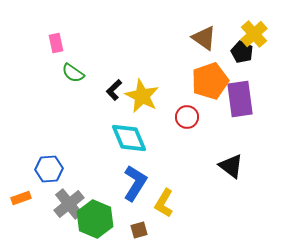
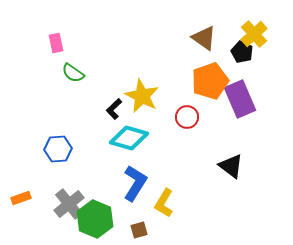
black L-shape: moved 19 px down
purple rectangle: rotated 15 degrees counterclockwise
cyan diamond: rotated 51 degrees counterclockwise
blue hexagon: moved 9 px right, 20 px up
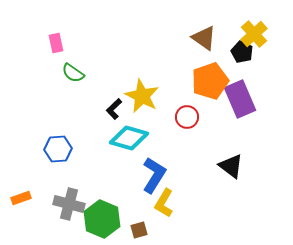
blue L-shape: moved 19 px right, 8 px up
gray cross: rotated 36 degrees counterclockwise
green hexagon: moved 7 px right
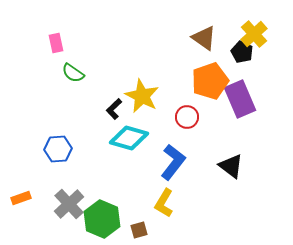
blue L-shape: moved 19 px right, 13 px up; rotated 6 degrees clockwise
gray cross: rotated 32 degrees clockwise
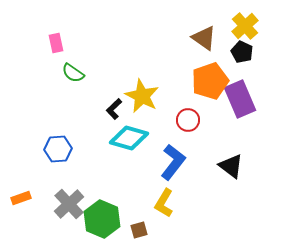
yellow cross: moved 9 px left, 8 px up
red circle: moved 1 px right, 3 px down
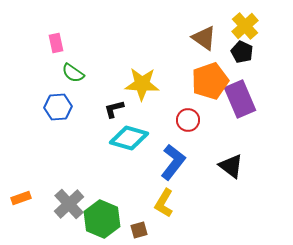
yellow star: moved 12 px up; rotated 24 degrees counterclockwise
black L-shape: rotated 30 degrees clockwise
blue hexagon: moved 42 px up
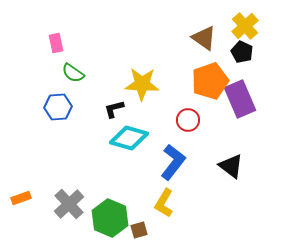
green hexagon: moved 8 px right, 1 px up
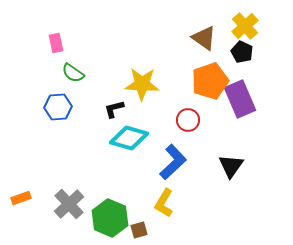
blue L-shape: rotated 9 degrees clockwise
black triangle: rotated 28 degrees clockwise
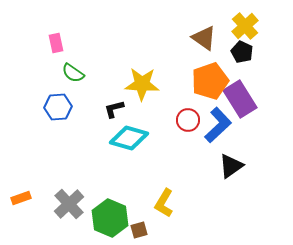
purple rectangle: rotated 9 degrees counterclockwise
blue L-shape: moved 45 px right, 37 px up
black triangle: rotated 20 degrees clockwise
